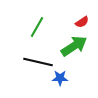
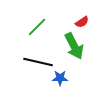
green line: rotated 15 degrees clockwise
green arrow: rotated 96 degrees clockwise
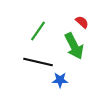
red semicircle: rotated 104 degrees counterclockwise
green line: moved 1 px right, 4 px down; rotated 10 degrees counterclockwise
blue star: moved 2 px down
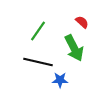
green arrow: moved 2 px down
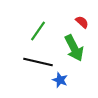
blue star: rotated 21 degrees clockwise
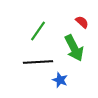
black line: rotated 16 degrees counterclockwise
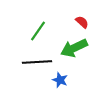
green arrow: rotated 92 degrees clockwise
black line: moved 1 px left
